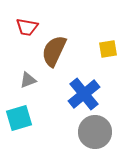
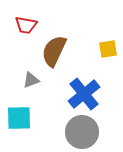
red trapezoid: moved 1 px left, 2 px up
gray triangle: moved 3 px right
cyan square: rotated 16 degrees clockwise
gray circle: moved 13 px left
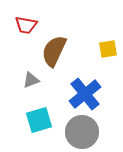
blue cross: moved 1 px right
cyan square: moved 20 px right, 2 px down; rotated 16 degrees counterclockwise
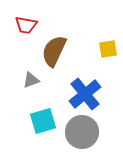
cyan square: moved 4 px right, 1 px down
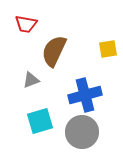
red trapezoid: moved 1 px up
blue cross: moved 1 px down; rotated 24 degrees clockwise
cyan square: moved 3 px left
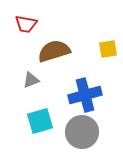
brown semicircle: rotated 48 degrees clockwise
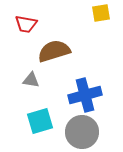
yellow square: moved 7 px left, 36 px up
gray triangle: rotated 30 degrees clockwise
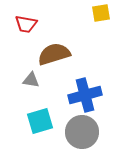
brown semicircle: moved 3 px down
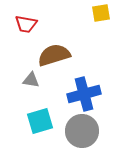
brown semicircle: moved 1 px down
blue cross: moved 1 px left, 1 px up
gray circle: moved 1 px up
